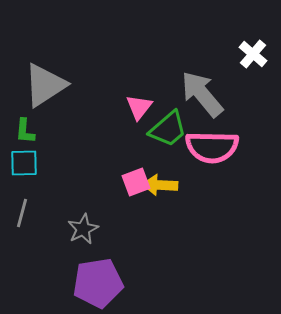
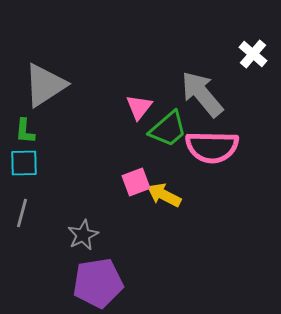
yellow arrow: moved 4 px right, 10 px down; rotated 24 degrees clockwise
gray star: moved 6 px down
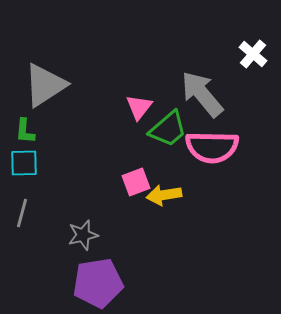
yellow arrow: rotated 36 degrees counterclockwise
gray star: rotated 12 degrees clockwise
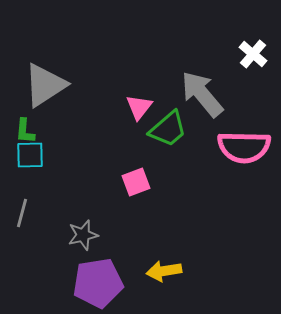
pink semicircle: moved 32 px right
cyan square: moved 6 px right, 8 px up
yellow arrow: moved 76 px down
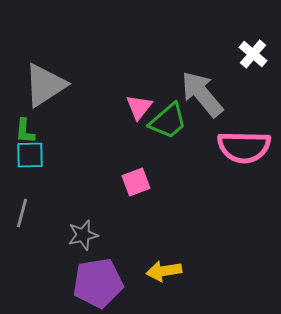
green trapezoid: moved 8 px up
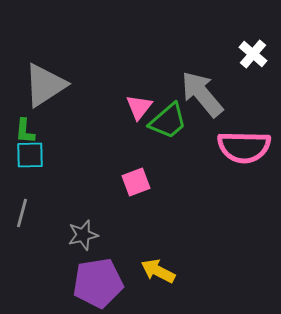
yellow arrow: moved 6 px left; rotated 36 degrees clockwise
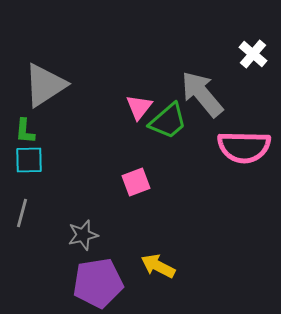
cyan square: moved 1 px left, 5 px down
yellow arrow: moved 5 px up
